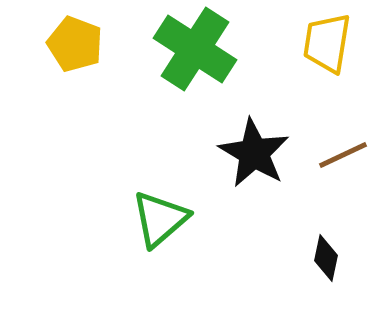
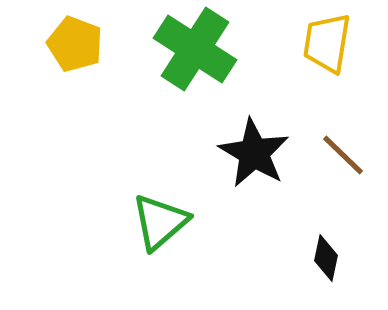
brown line: rotated 69 degrees clockwise
green triangle: moved 3 px down
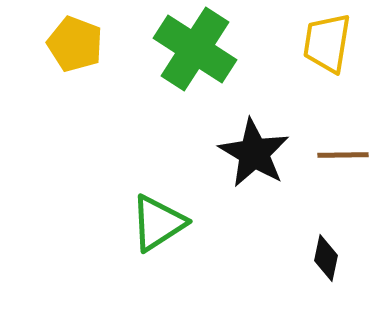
brown line: rotated 45 degrees counterclockwise
green triangle: moved 2 px left, 1 px down; rotated 8 degrees clockwise
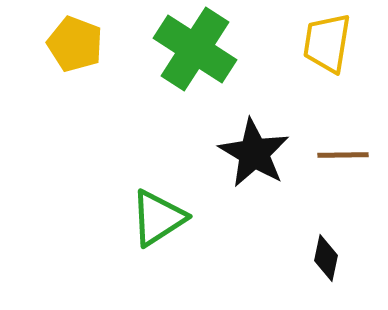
green triangle: moved 5 px up
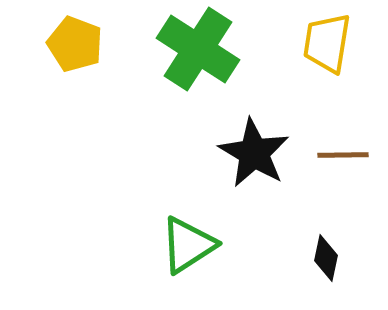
green cross: moved 3 px right
green triangle: moved 30 px right, 27 px down
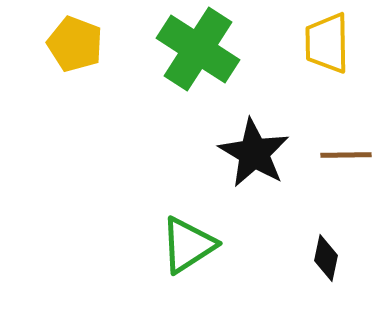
yellow trapezoid: rotated 10 degrees counterclockwise
brown line: moved 3 px right
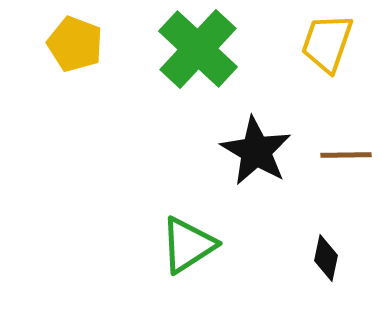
yellow trapezoid: rotated 20 degrees clockwise
green cross: rotated 10 degrees clockwise
black star: moved 2 px right, 2 px up
